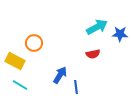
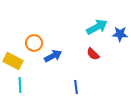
red semicircle: rotated 56 degrees clockwise
yellow rectangle: moved 2 px left
blue arrow: moved 7 px left, 19 px up; rotated 30 degrees clockwise
cyan line: rotated 56 degrees clockwise
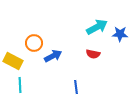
red semicircle: rotated 32 degrees counterclockwise
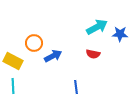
cyan line: moved 7 px left, 1 px down
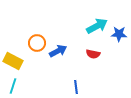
cyan arrow: moved 1 px up
blue star: moved 1 px left
orange circle: moved 3 px right
blue arrow: moved 5 px right, 5 px up
cyan line: rotated 21 degrees clockwise
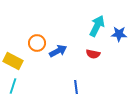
cyan arrow: rotated 35 degrees counterclockwise
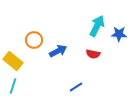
orange circle: moved 3 px left, 3 px up
yellow rectangle: rotated 12 degrees clockwise
blue line: rotated 64 degrees clockwise
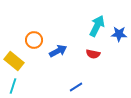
yellow rectangle: moved 1 px right
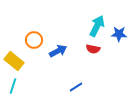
red semicircle: moved 5 px up
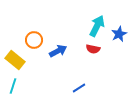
blue star: rotated 28 degrees counterclockwise
yellow rectangle: moved 1 px right, 1 px up
blue line: moved 3 px right, 1 px down
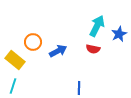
orange circle: moved 1 px left, 2 px down
blue line: rotated 56 degrees counterclockwise
